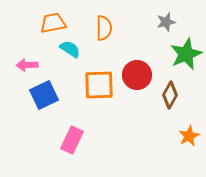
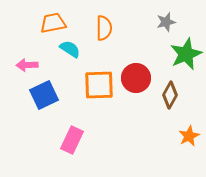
red circle: moved 1 px left, 3 px down
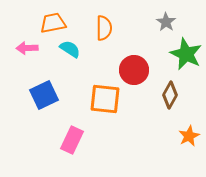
gray star: rotated 24 degrees counterclockwise
green star: rotated 24 degrees counterclockwise
pink arrow: moved 17 px up
red circle: moved 2 px left, 8 px up
orange square: moved 6 px right, 14 px down; rotated 8 degrees clockwise
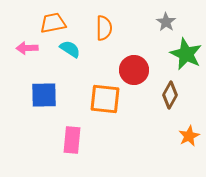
blue square: rotated 24 degrees clockwise
pink rectangle: rotated 20 degrees counterclockwise
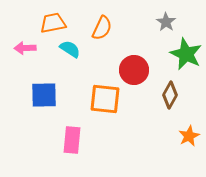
orange semicircle: moved 2 px left; rotated 25 degrees clockwise
pink arrow: moved 2 px left
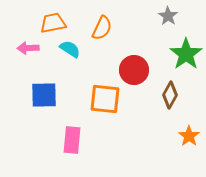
gray star: moved 2 px right, 6 px up
pink arrow: moved 3 px right
green star: rotated 12 degrees clockwise
orange star: rotated 10 degrees counterclockwise
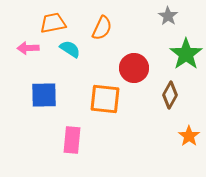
red circle: moved 2 px up
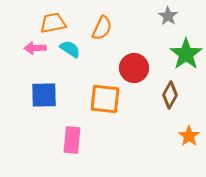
pink arrow: moved 7 px right
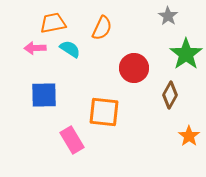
orange square: moved 1 px left, 13 px down
pink rectangle: rotated 36 degrees counterclockwise
